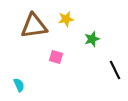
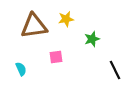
pink square: rotated 24 degrees counterclockwise
cyan semicircle: moved 2 px right, 16 px up
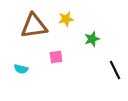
cyan semicircle: rotated 128 degrees clockwise
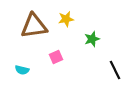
pink square: rotated 16 degrees counterclockwise
cyan semicircle: moved 1 px right, 1 px down
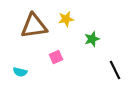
cyan semicircle: moved 2 px left, 2 px down
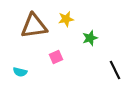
green star: moved 2 px left, 1 px up
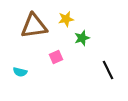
green star: moved 8 px left
black line: moved 7 px left
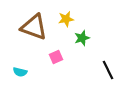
brown triangle: moved 1 px down; rotated 28 degrees clockwise
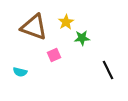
yellow star: moved 3 px down; rotated 21 degrees counterclockwise
green star: rotated 14 degrees clockwise
pink square: moved 2 px left, 2 px up
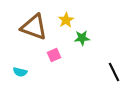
yellow star: moved 2 px up
black line: moved 6 px right, 2 px down
